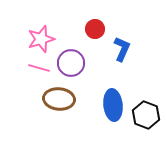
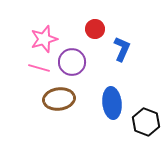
pink star: moved 3 px right
purple circle: moved 1 px right, 1 px up
brown ellipse: rotated 12 degrees counterclockwise
blue ellipse: moved 1 px left, 2 px up
black hexagon: moved 7 px down
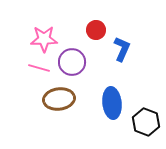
red circle: moved 1 px right, 1 px down
pink star: rotated 16 degrees clockwise
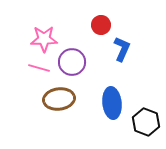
red circle: moved 5 px right, 5 px up
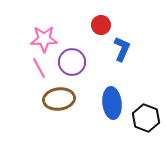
pink line: rotated 45 degrees clockwise
black hexagon: moved 4 px up
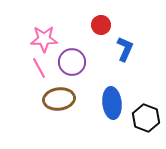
blue L-shape: moved 3 px right
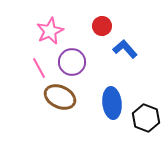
red circle: moved 1 px right, 1 px down
pink star: moved 6 px right, 8 px up; rotated 24 degrees counterclockwise
blue L-shape: rotated 65 degrees counterclockwise
brown ellipse: moved 1 px right, 2 px up; rotated 32 degrees clockwise
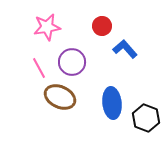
pink star: moved 3 px left, 4 px up; rotated 16 degrees clockwise
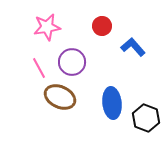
blue L-shape: moved 8 px right, 2 px up
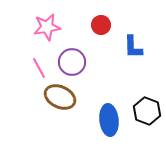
red circle: moved 1 px left, 1 px up
blue L-shape: rotated 140 degrees counterclockwise
blue ellipse: moved 3 px left, 17 px down
black hexagon: moved 1 px right, 7 px up
